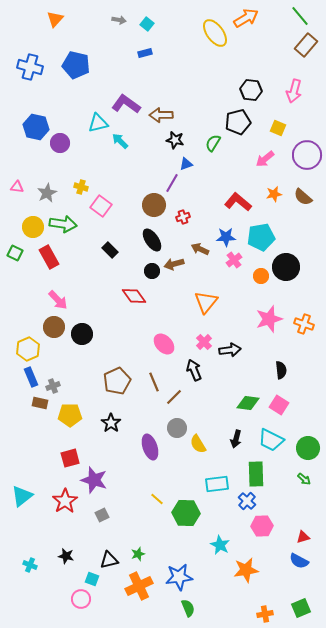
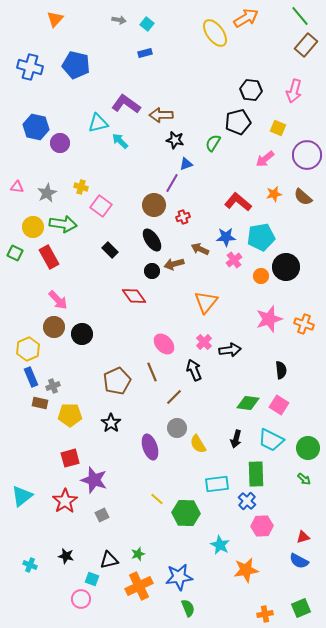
brown line at (154, 382): moved 2 px left, 10 px up
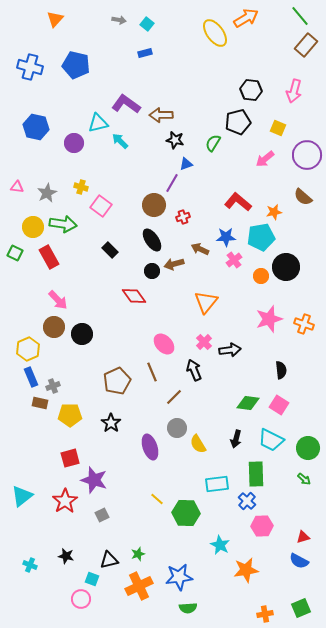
purple circle at (60, 143): moved 14 px right
orange star at (274, 194): moved 18 px down
green semicircle at (188, 608): rotated 108 degrees clockwise
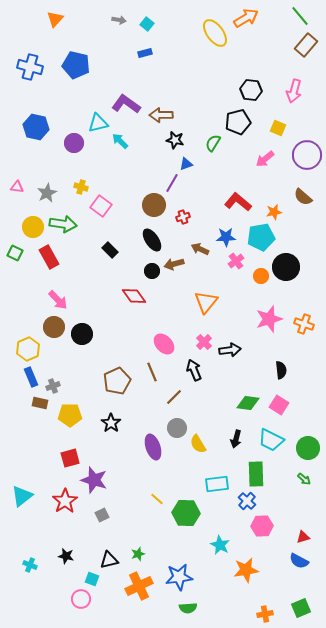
pink cross at (234, 260): moved 2 px right, 1 px down
purple ellipse at (150, 447): moved 3 px right
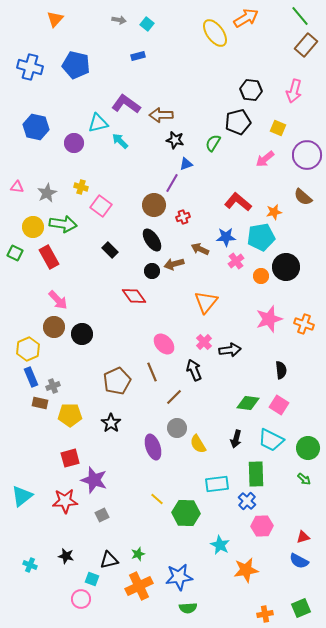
blue rectangle at (145, 53): moved 7 px left, 3 px down
red star at (65, 501): rotated 30 degrees clockwise
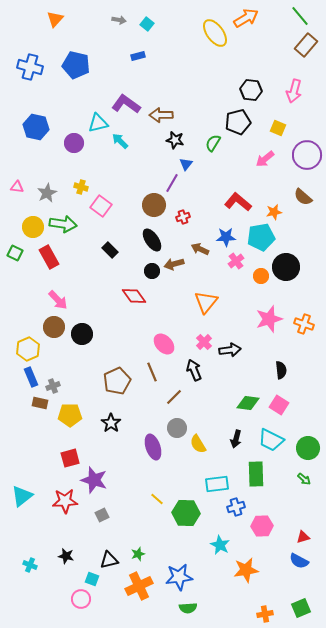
blue triangle at (186, 164): rotated 32 degrees counterclockwise
blue cross at (247, 501): moved 11 px left, 6 px down; rotated 30 degrees clockwise
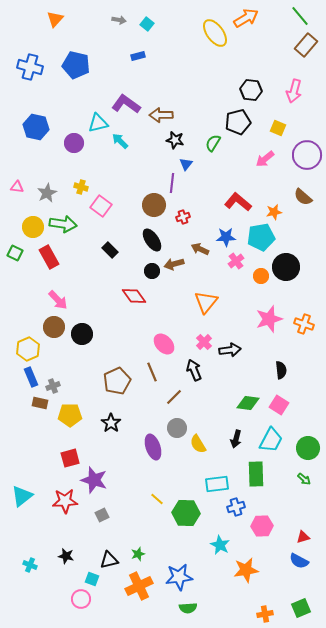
purple line at (172, 183): rotated 24 degrees counterclockwise
cyan trapezoid at (271, 440): rotated 88 degrees counterclockwise
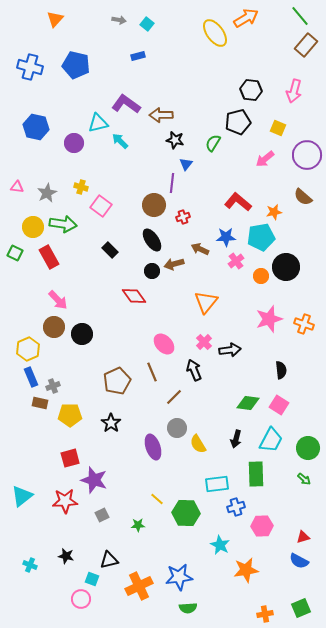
green star at (138, 554): moved 29 px up; rotated 16 degrees clockwise
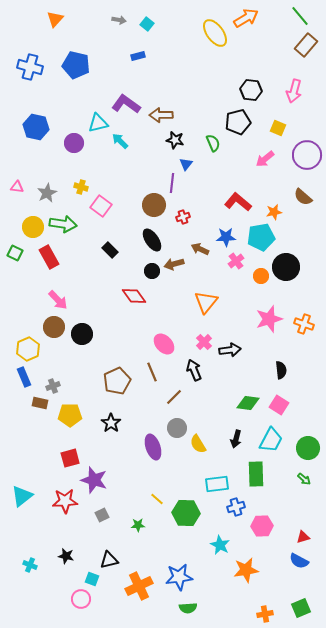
green semicircle at (213, 143): rotated 126 degrees clockwise
blue rectangle at (31, 377): moved 7 px left
